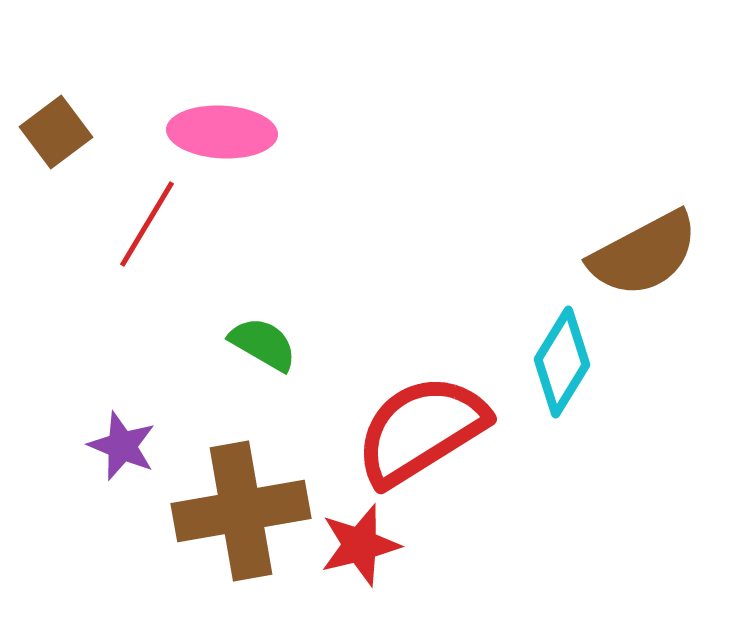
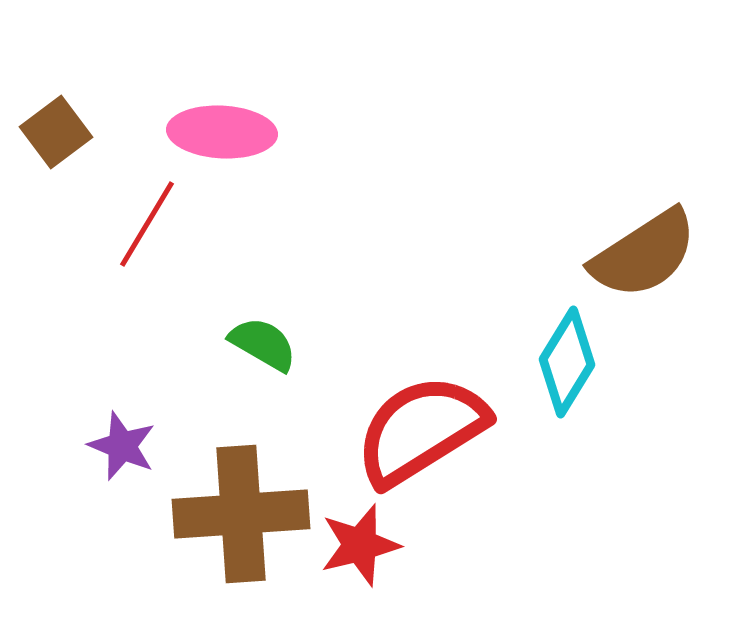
brown semicircle: rotated 5 degrees counterclockwise
cyan diamond: moved 5 px right
brown cross: moved 3 px down; rotated 6 degrees clockwise
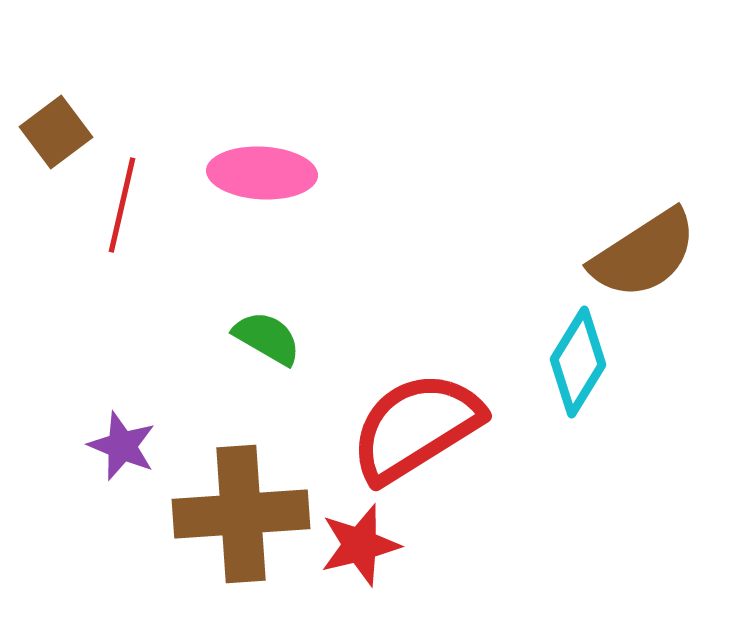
pink ellipse: moved 40 px right, 41 px down
red line: moved 25 px left, 19 px up; rotated 18 degrees counterclockwise
green semicircle: moved 4 px right, 6 px up
cyan diamond: moved 11 px right
red semicircle: moved 5 px left, 3 px up
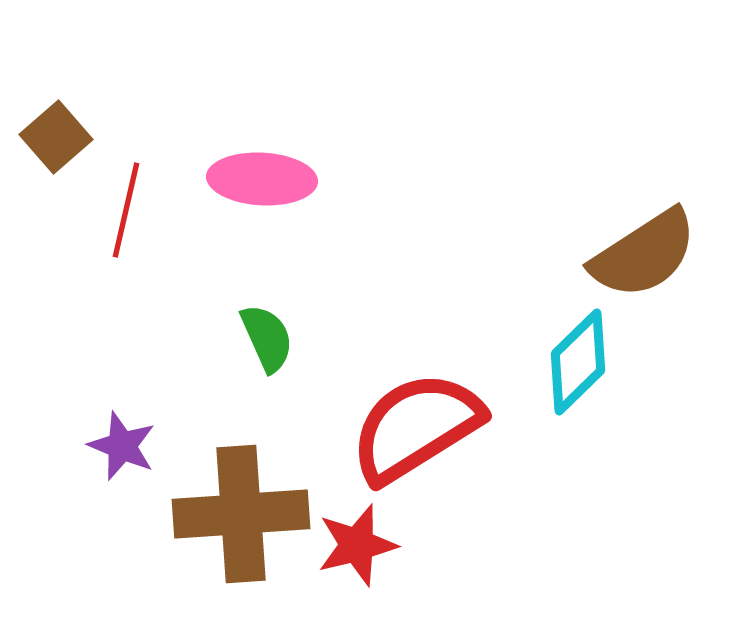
brown square: moved 5 px down; rotated 4 degrees counterclockwise
pink ellipse: moved 6 px down
red line: moved 4 px right, 5 px down
green semicircle: rotated 36 degrees clockwise
cyan diamond: rotated 14 degrees clockwise
red star: moved 3 px left
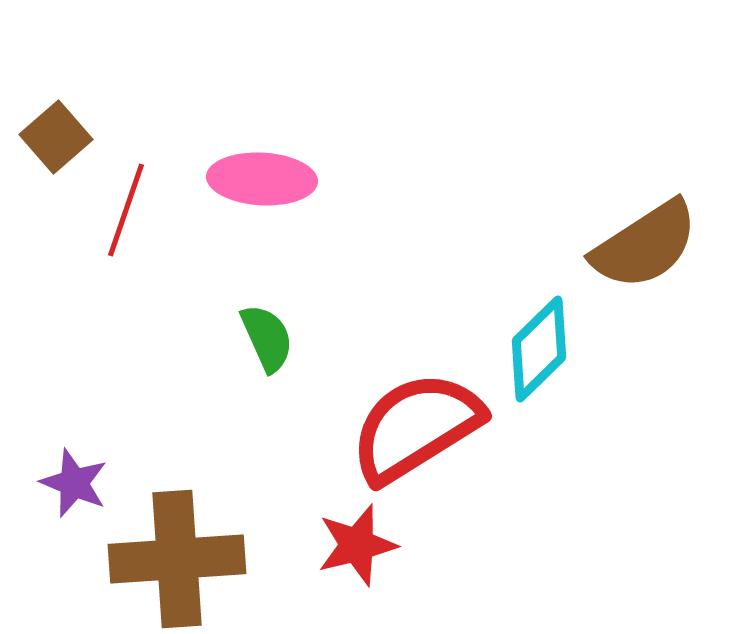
red line: rotated 6 degrees clockwise
brown semicircle: moved 1 px right, 9 px up
cyan diamond: moved 39 px left, 13 px up
purple star: moved 48 px left, 37 px down
brown cross: moved 64 px left, 45 px down
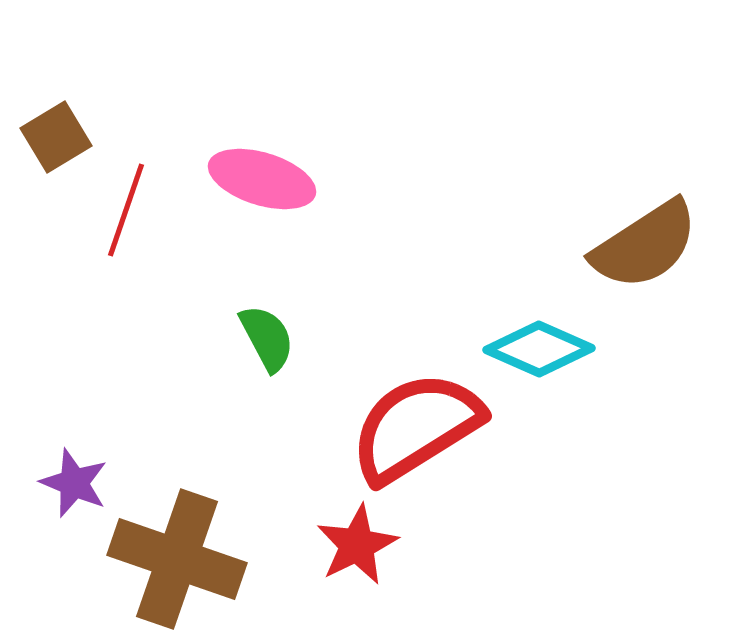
brown square: rotated 10 degrees clockwise
pink ellipse: rotated 14 degrees clockwise
green semicircle: rotated 4 degrees counterclockwise
cyan diamond: rotated 68 degrees clockwise
red star: rotated 12 degrees counterclockwise
brown cross: rotated 23 degrees clockwise
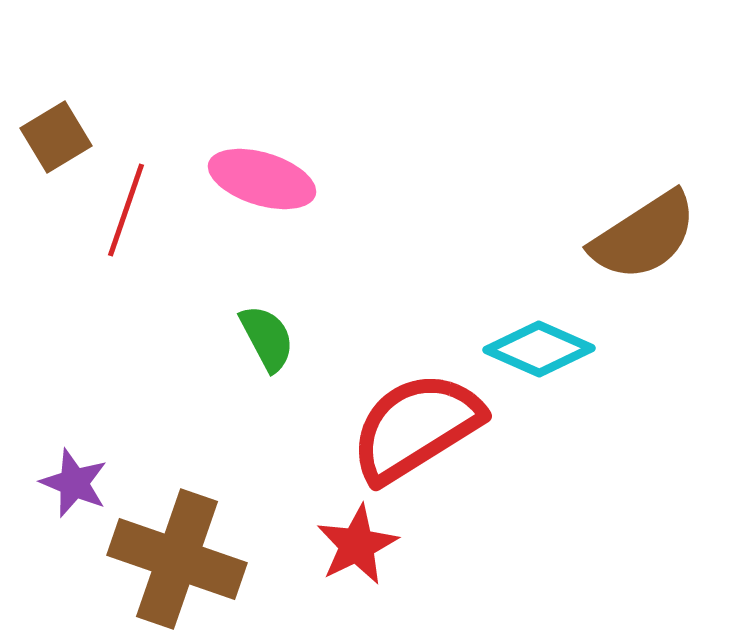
brown semicircle: moved 1 px left, 9 px up
